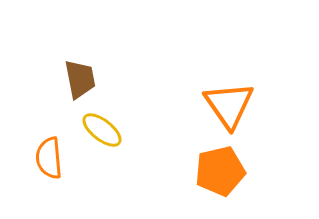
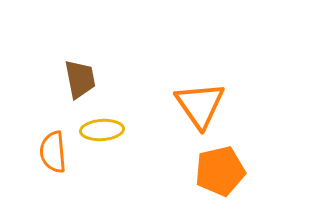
orange triangle: moved 29 px left
yellow ellipse: rotated 42 degrees counterclockwise
orange semicircle: moved 4 px right, 6 px up
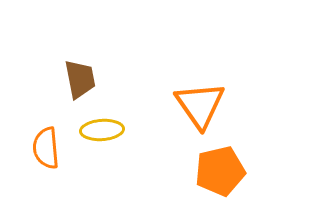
orange semicircle: moved 7 px left, 4 px up
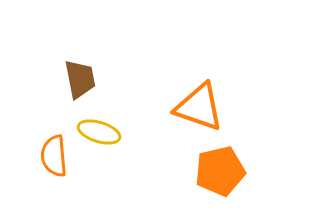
orange triangle: moved 1 px left, 2 px down; rotated 36 degrees counterclockwise
yellow ellipse: moved 3 px left, 2 px down; rotated 21 degrees clockwise
orange semicircle: moved 8 px right, 8 px down
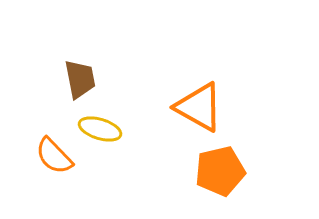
orange triangle: rotated 10 degrees clockwise
yellow ellipse: moved 1 px right, 3 px up
orange semicircle: rotated 39 degrees counterclockwise
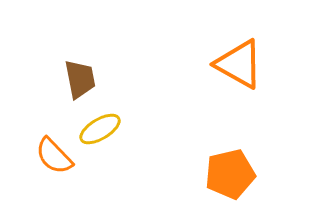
orange triangle: moved 40 px right, 43 px up
yellow ellipse: rotated 48 degrees counterclockwise
orange pentagon: moved 10 px right, 3 px down
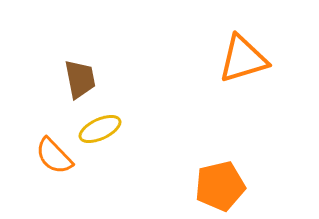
orange triangle: moved 4 px right, 5 px up; rotated 46 degrees counterclockwise
yellow ellipse: rotated 6 degrees clockwise
orange pentagon: moved 10 px left, 12 px down
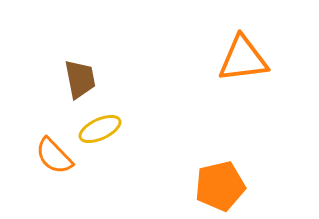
orange triangle: rotated 10 degrees clockwise
